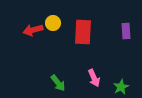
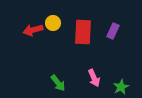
purple rectangle: moved 13 px left; rotated 28 degrees clockwise
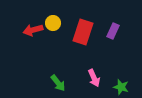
red rectangle: rotated 15 degrees clockwise
green star: rotated 28 degrees counterclockwise
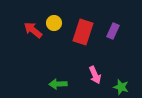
yellow circle: moved 1 px right
red arrow: rotated 54 degrees clockwise
pink arrow: moved 1 px right, 3 px up
green arrow: moved 1 px down; rotated 126 degrees clockwise
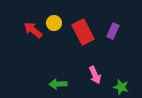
red rectangle: rotated 45 degrees counterclockwise
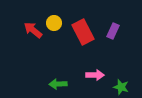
pink arrow: rotated 66 degrees counterclockwise
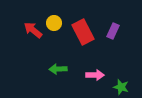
green arrow: moved 15 px up
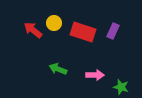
red rectangle: rotated 45 degrees counterclockwise
green arrow: rotated 24 degrees clockwise
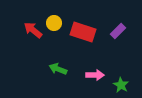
purple rectangle: moved 5 px right; rotated 21 degrees clockwise
green star: moved 2 px up; rotated 14 degrees clockwise
